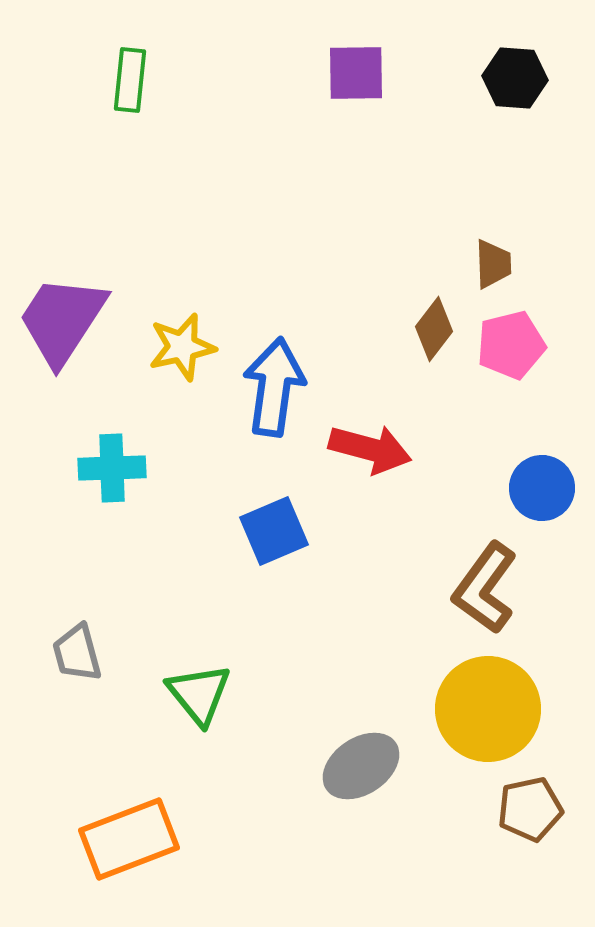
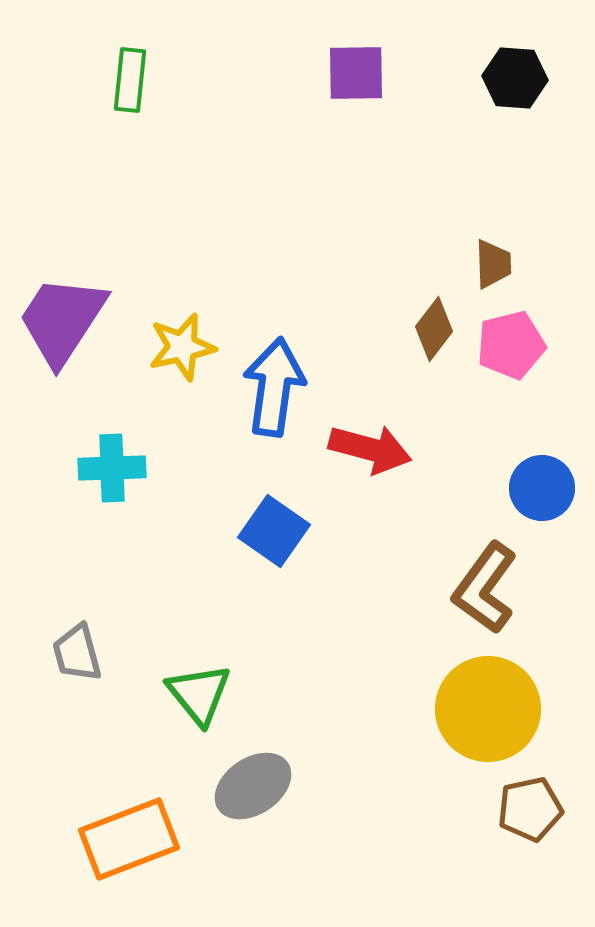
blue square: rotated 32 degrees counterclockwise
gray ellipse: moved 108 px left, 20 px down
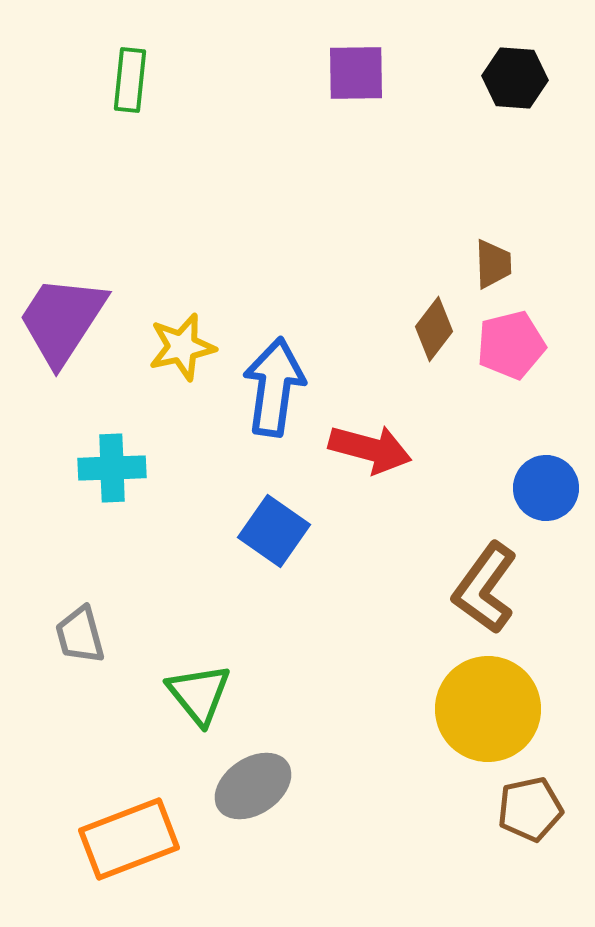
blue circle: moved 4 px right
gray trapezoid: moved 3 px right, 18 px up
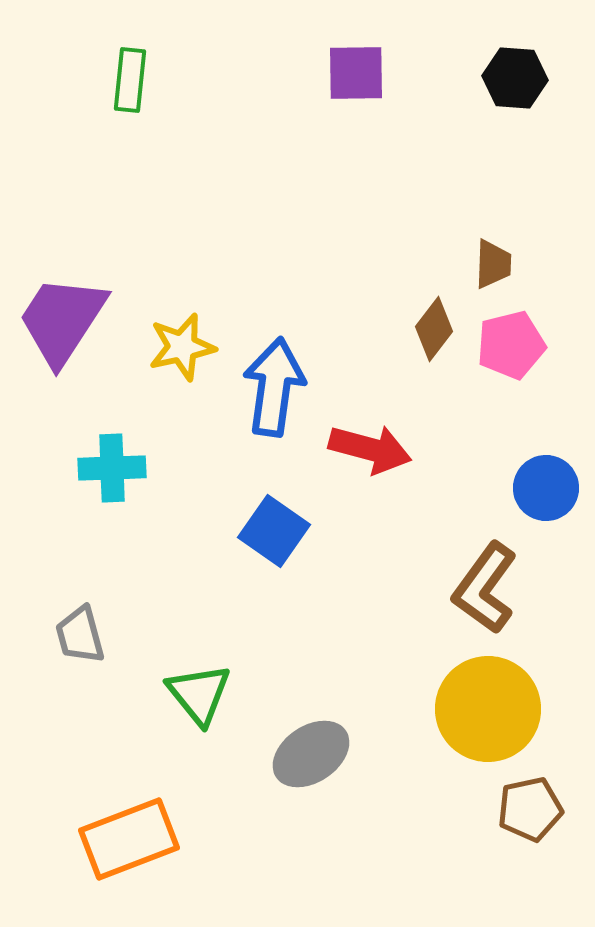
brown trapezoid: rotated 4 degrees clockwise
gray ellipse: moved 58 px right, 32 px up
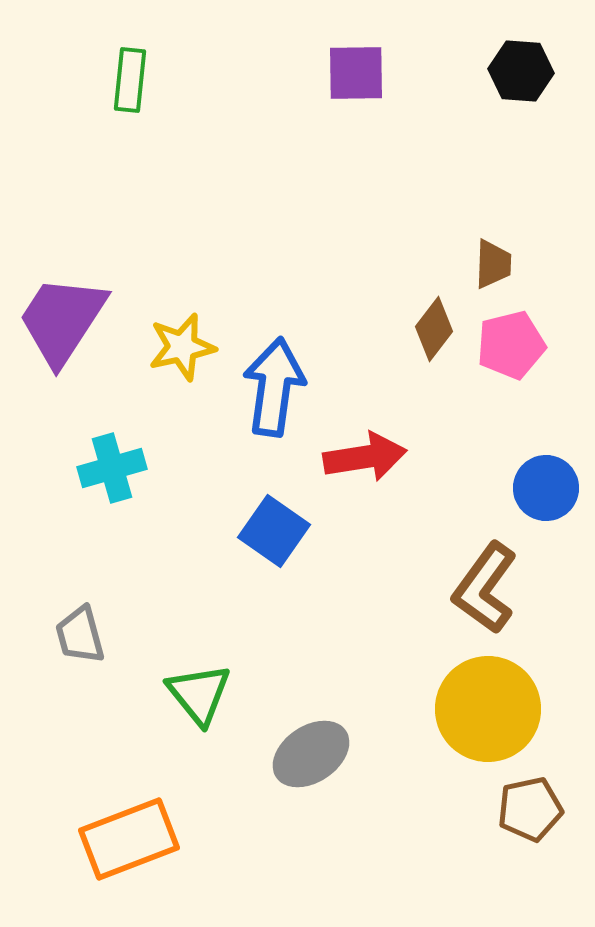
black hexagon: moved 6 px right, 7 px up
red arrow: moved 5 px left, 8 px down; rotated 24 degrees counterclockwise
cyan cross: rotated 14 degrees counterclockwise
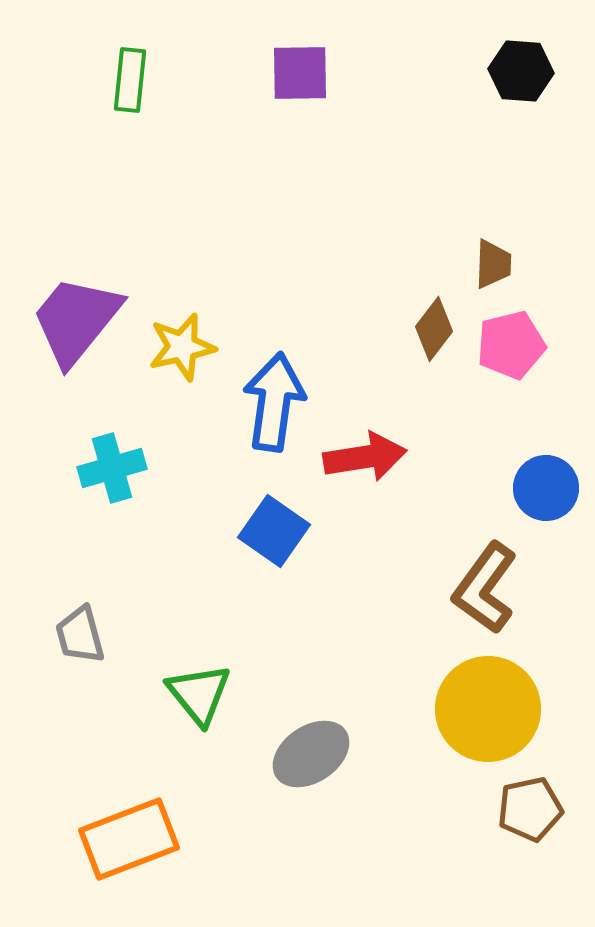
purple square: moved 56 px left
purple trapezoid: moved 14 px right; rotated 6 degrees clockwise
blue arrow: moved 15 px down
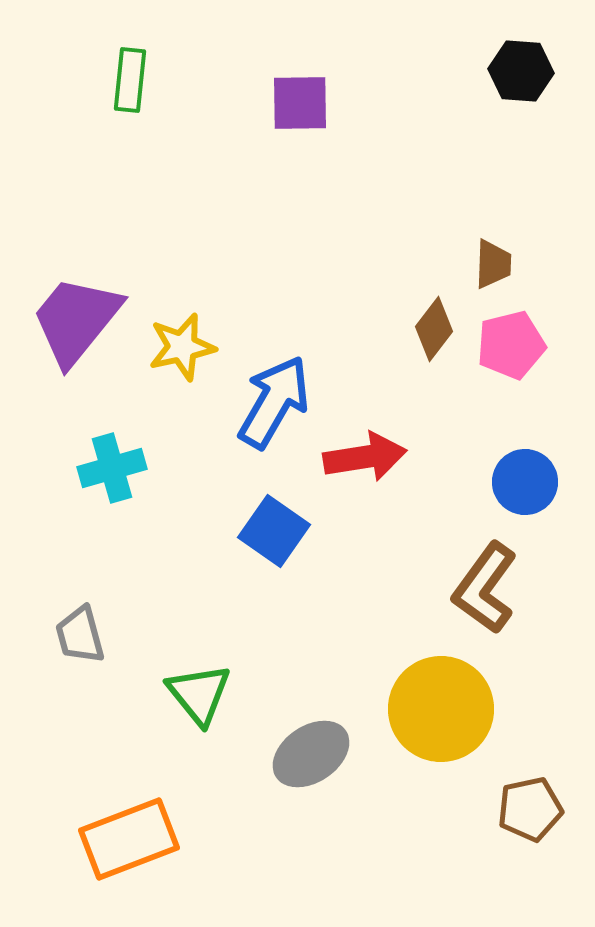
purple square: moved 30 px down
blue arrow: rotated 22 degrees clockwise
blue circle: moved 21 px left, 6 px up
yellow circle: moved 47 px left
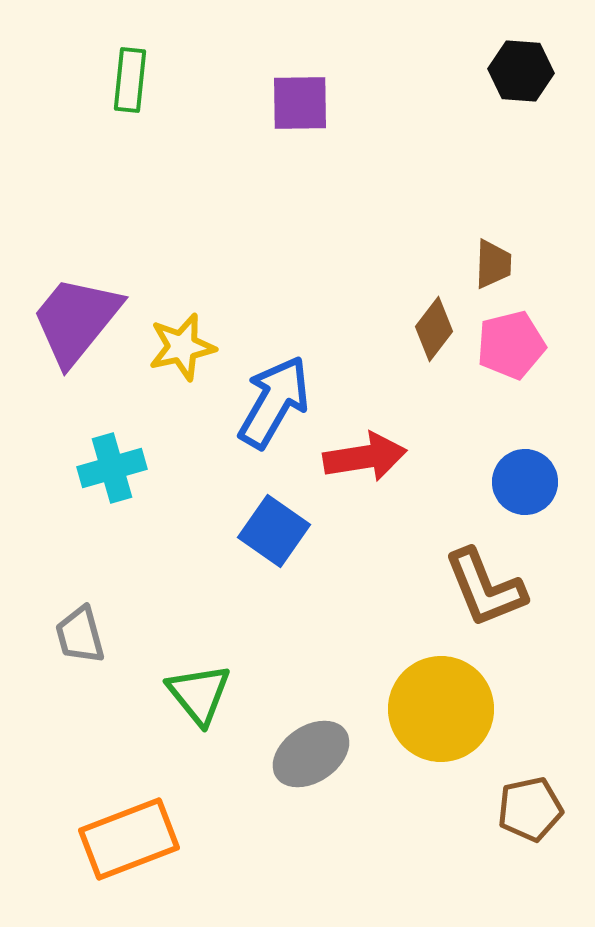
brown L-shape: rotated 58 degrees counterclockwise
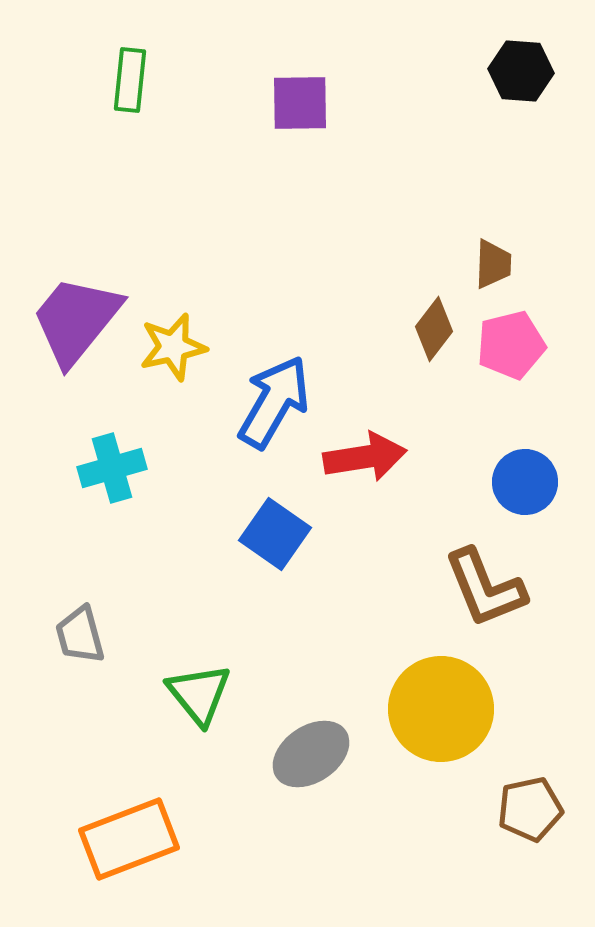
yellow star: moved 9 px left
blue square: moved 1 px right, 3 px down
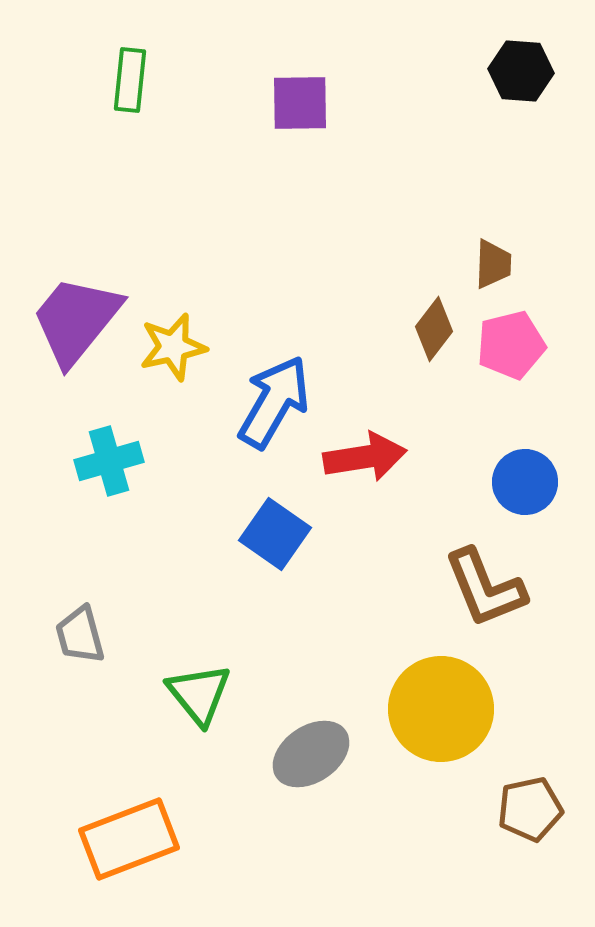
cyan cross: moved 3 px left, 7 px up
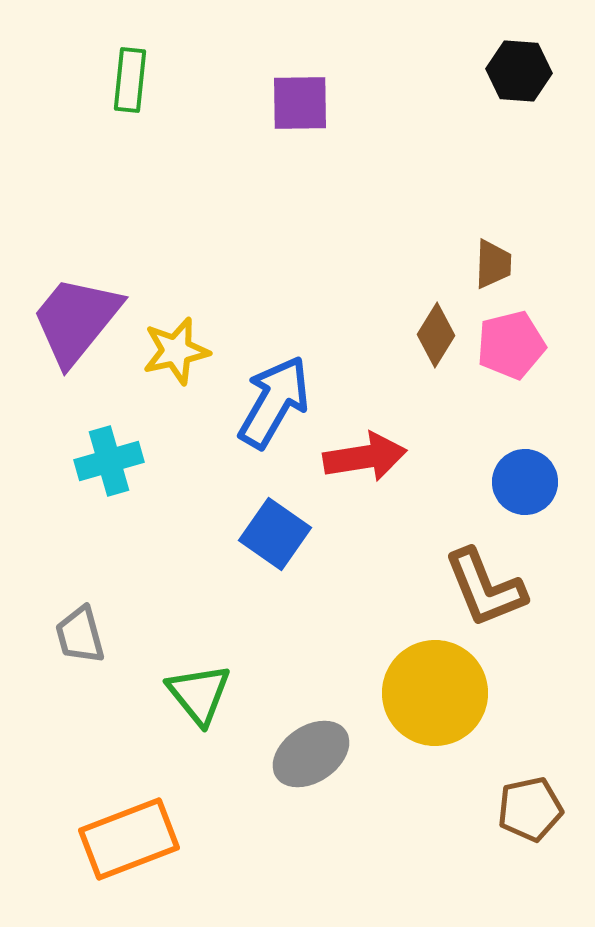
black hexagon: moved 2 px left
brown diamond: moved 2 px right, 6 px down; rotated 6 degrees counterclockwise
yellow star: moved 3 px right, 4 px down
yellow circle: moved 6 px left, 16 px up
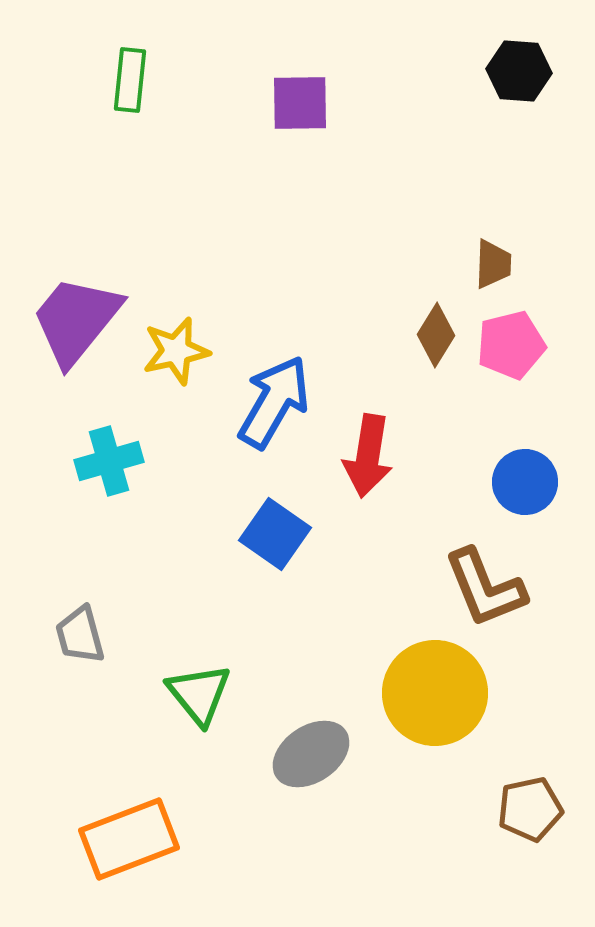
red arrow: moved 3 px right, 1 px up; rotated 108 degrees clockwise
